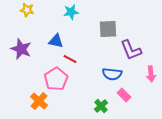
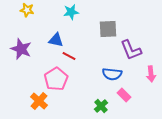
blue triangle: moved 1 px up
red line: moved 1 px left, 3 px up
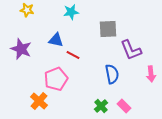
red line: moved 4 px right, 1 px up
blue semicircle: rotated 108 degrees counterclockwise
pink pentagon: rotated 10 degrees clockwise
pink rectangle: moved 11 px down
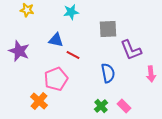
purple star: moved 2 px left, 2 px down
blue semicircle: moved 4 px left, 1 px up
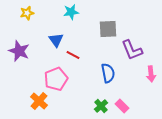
yellow star: moved 3 px down; rotated 24 degrees counterclockwise
blue triangle: rotated 42 degrees clockwise
purple L-shape: moved 1 px right
pink rectangle: moved 2 px left
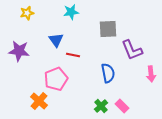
purple star: rotated 15 degrees counterclockwise
red line: rotated 16 degrees counterclockwise
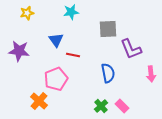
purple L-shape: moved 1 px left, 1 px up
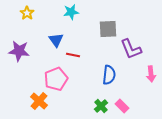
yellow star: rotated 24 degrees counterclockwise
blue semicircle: moved 1 px right, 2 px down; rotated 18 degrees clockwise
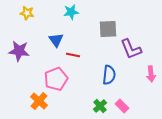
yellow star: rotated 24 degrees counterclockwise
green cross: moved 1 px left
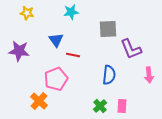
pink arrow: moved 2 px left, 1 px down
pink rectangle: rotated 48 degrees clockwise
